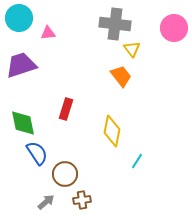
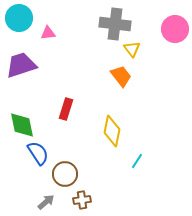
pink circle: moved 1 px right, 1 px down
green diamond: moved 1 px left, 2 px down
blue semicircle: moved 1 px right
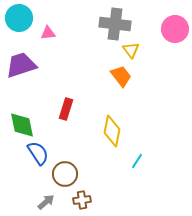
yellow triangle: moved 1 px left, 1 px down
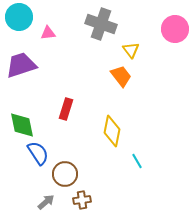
cyan circle: moved 1 px up
gray cross: moved 14 px left; rotated 12 degrees clockwise
cyan line: rotated 63 degrees counterclockwise
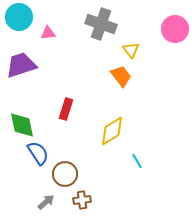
yellow diamond: rotated 48 degrees clockwise
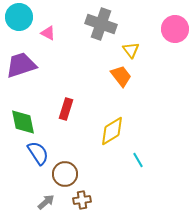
pink triangle: rotated 35 degrees clockwise
green diamond: moved 1 px right, 3 px up
cyan line: moved 1 px right, 1 px up
